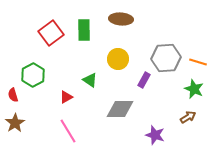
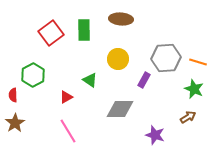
red semicircle: rotated 16 degrees clockwise
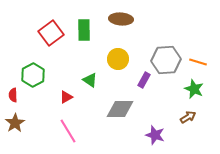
gray hexagon: moved 2 px down
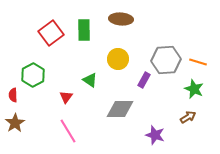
red triangle: rotated 24 degrees counterclockwise
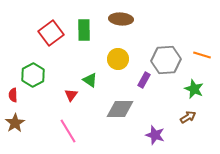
orange line: moved 4 px right, 7 px up
red triangle: moved 5 px right, 2 px up
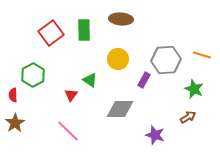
pink line: rotated 15 degrees counterclockwise
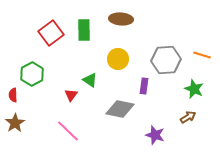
green hexagon: moved 1 px left, 1 px up
purple rectangle: moved 6 px down; rotated 21 degrees counterclockwise
gray diamond: rotated 12 degrees clockwise
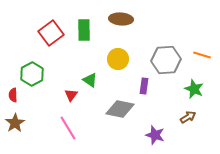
pink line: moved 3 px up; rotated 15 degrees clockwise
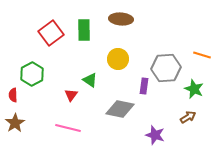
gray hexagon: moved 8 px down
pink line: rotated 45 degrees counterclockwise
